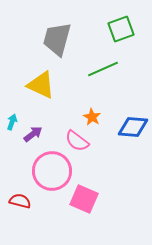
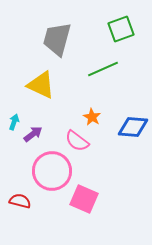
cyan arrow: moved 2 px right
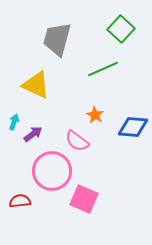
green square: rotated 28 degrees counterclockwise
yellow triangle: moved 5 px left
orange star: moved 3 px right, 2 px up
red semicircle: rotated 20 degrees counterclockwise
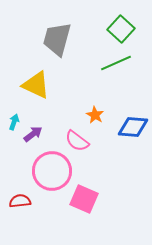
green line: moved 13 px right, 6 px up
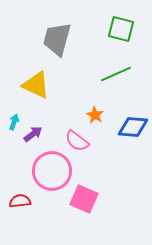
green square: rotated 28 degrees counterclockwise
green line: moved 11 px down
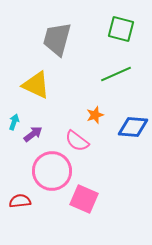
orange star: rotated 24 degrees clockwise
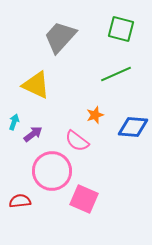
gray trapezoid: moved 3 px right, 2 px up; rotated 27 degrees clockwise
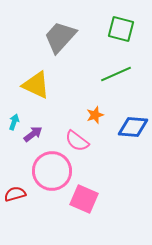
red semicircle: moved 5 px left, 7 px up; rotated 10 degrees counterclockwise
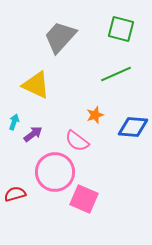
pink circle: moved 3 px right, 1 px down
